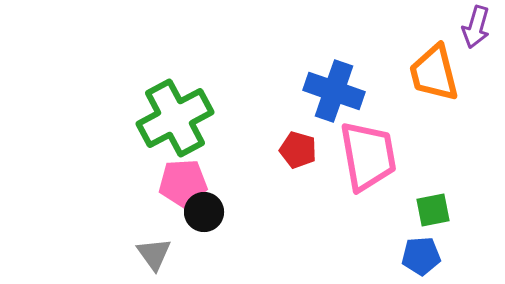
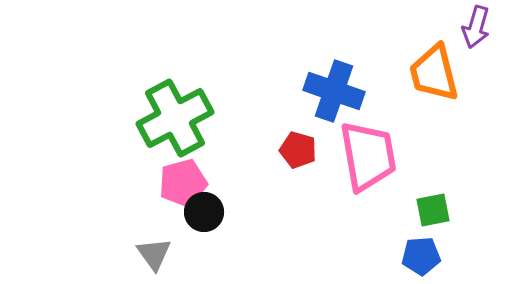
pink pentagon: rotated 12 degrees counterclockwise
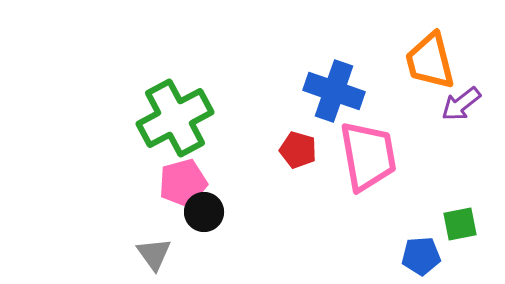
purple arrow: moved 15 px left, 77 px down; rotated 36 degrees clockwise
orange trapezoid: moved 4 px left, 12 px up
green square: moved 27 px right, 14 px down
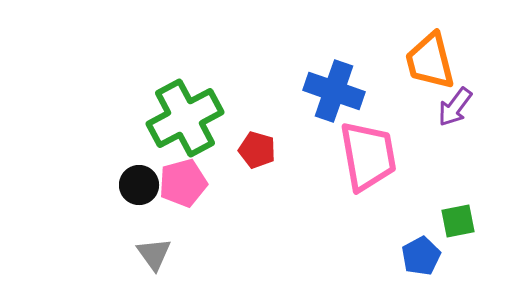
purple arrow: moved 6 px left, 3 px down; rotated 15 degrees counterclockwise
green cross: moved 10 px right
red pentagon: moved 41 px left
black circle: moved 65 px left, 27 px up
green square: moved 2 px left, 3 px up
blue pentagon: rotated 24 degrees counterclockwise
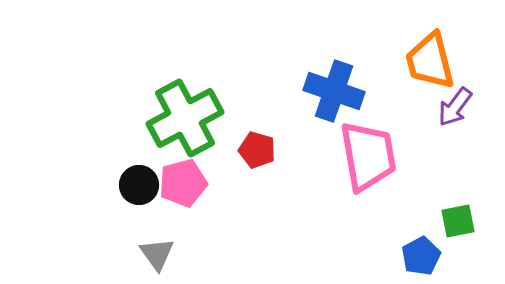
gray triangle: moved 3 px right
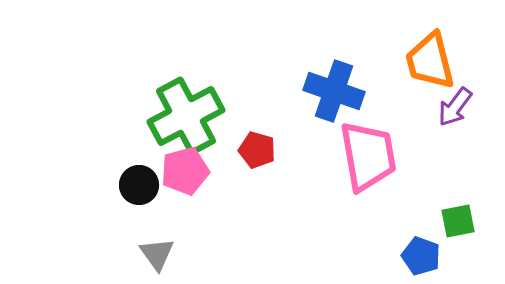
green cross: moved 1 px right, 2 px up
pink pentagon: moved 2 px right, 12 px up
blue pentagon: rotated 24 degrees counterclockwise
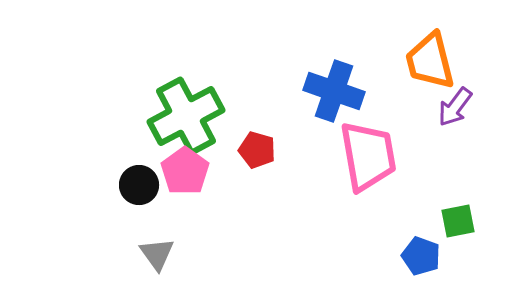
pink pentagon: rotated 21 degrees counterclockwise
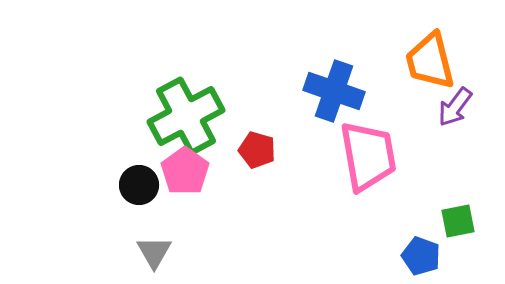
gray triangle: moved 3 px left, 2 px up; rotated 6 degrees clockwise
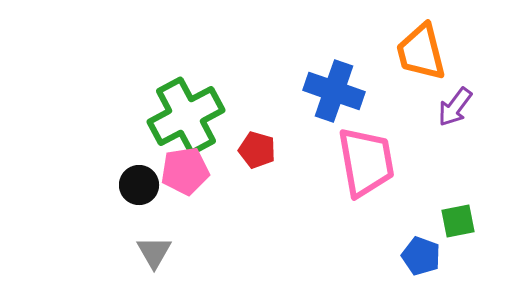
orange trapezoid: moved 9 px left, 9 px up
pink trapezoid: moved 2 px left, 6 px down
pink pentagon: rotated 27 degrees clockwise
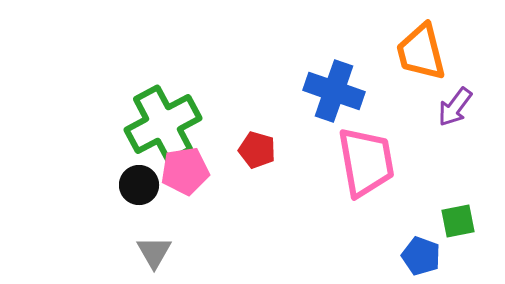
green cross: moved 23 px left, 8 px down
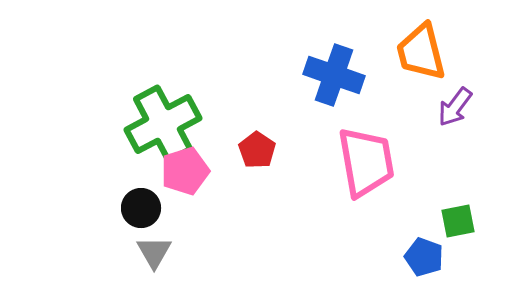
blue cross: moved 16 px up
red pentagon: rotated 18 degrees clockwise
pink pentagon: rotated 9 degrees counterclockwise
black circle: moved 2 px right, 23 px down
blue pentagon: moved 3 px right, 1 px down
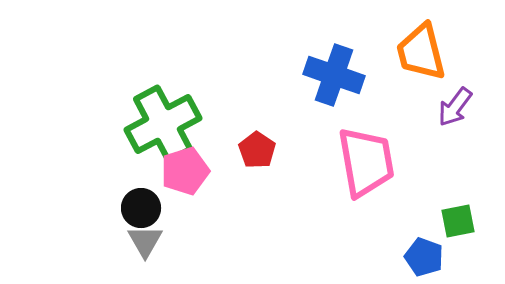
gray triangle: moved 9 px left, 11 px up
